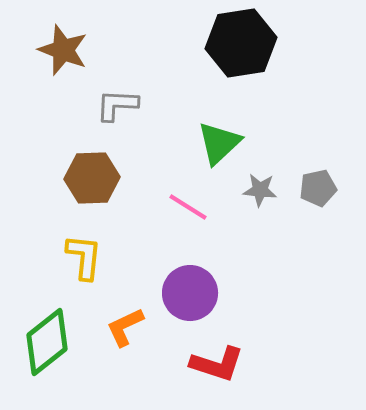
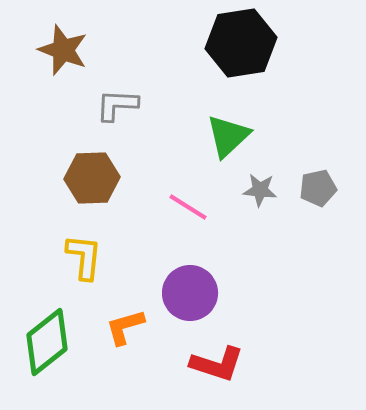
green triangle: moved 9 px right, 7 px up
orange L-shape: rotated 9 degrees clockwise
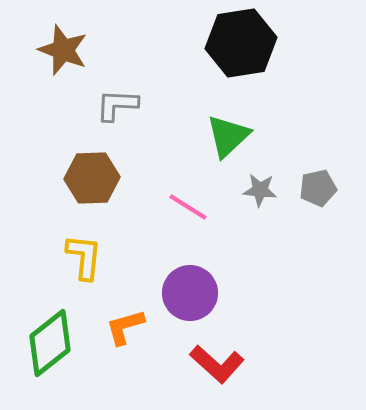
green diamond: moved 3 px right, 1 px down
red L-shape: rotated 24 degrees clockwise
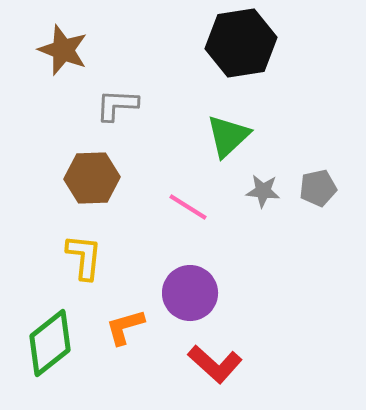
gray star: moved 3 px right, 1 px down
red L-shape: moved 2 px left
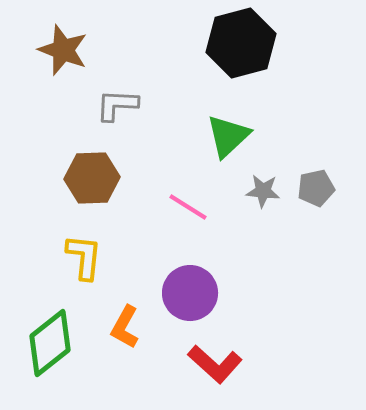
black hexagon: rotated 6 degrees counterclockwise
gray pentagon: moved 2 px left
orange L-shape: rotated 45 degrees counterclockwise
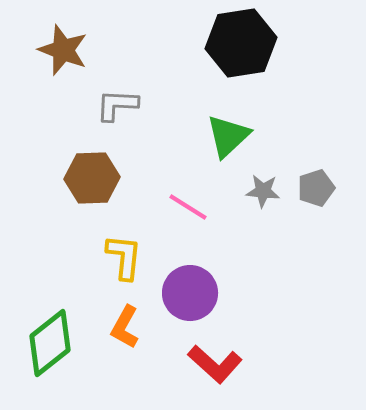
black hexagon: rotated 6 degrees clockwise
gray pentagon: rotated 6 degrees counterclockwise
yellow L-shape: moved 40 px right
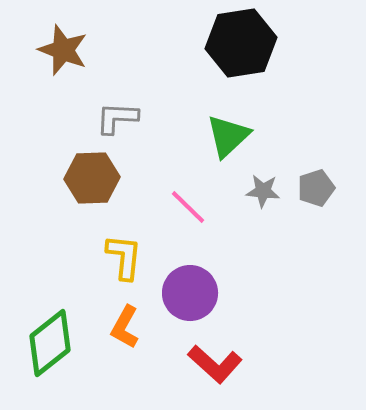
gray L-shape: moved 13 px down
pink line: rotated 12 degrees clockwise
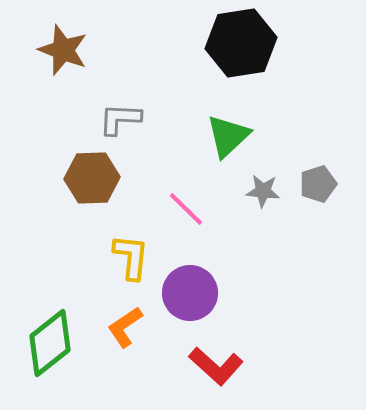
gray L-shape: moved 3 px right, 1 px down
gray pentagon: moved 2 px right, 4 px up
pink line: moved 2 px left, 2 px down
yellow L-shape: moved 7 px right
orange L-shape: rotated 27 degrees clockwise
red L-shape: moved 1 px right, 2 px down
